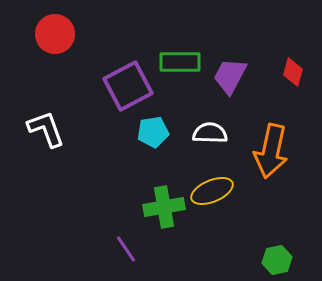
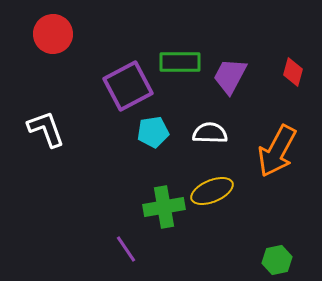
red circle: moved 2 px left
orange arrow: moved 6 px right; rotated 16 degrees clockwise
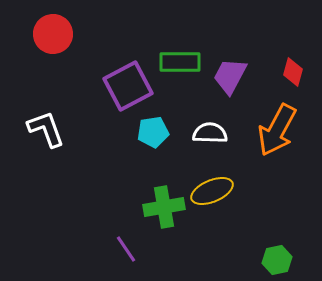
orange arrow: moved 21 px up
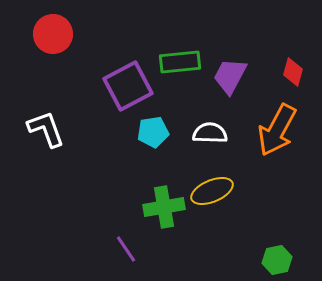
green rectangle: rotated 6 degrees counterclockwise
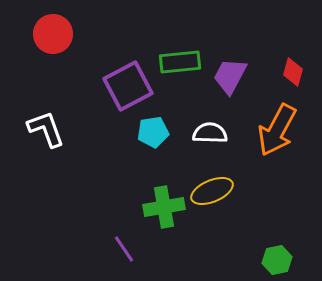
purple line: moved 2 px left
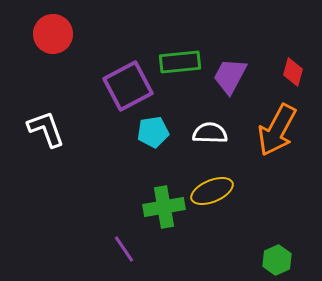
green hexagon: rotated 12 degrees counterclockwise
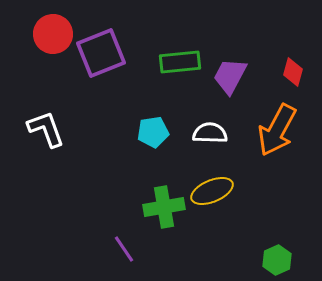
purple square: moved 27 px left, 33 px up; rotated 6 degrees clockwise
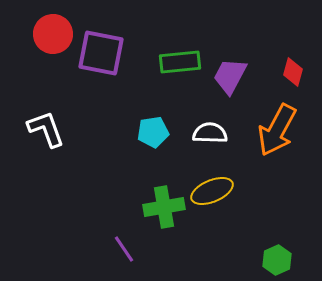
purple square: rotated 33 degrees clockwise
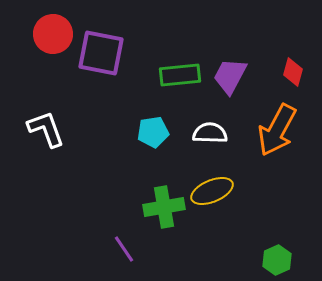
green rectangle: moved 13 px down
